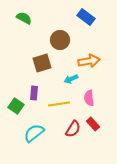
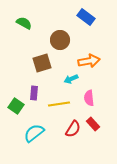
green semicircle: moved 5 px down
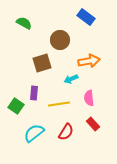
red semicircle: moved 7 px left, 3 px down
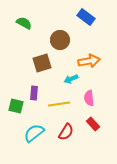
green square: rotated 21 degrees counterclockwise
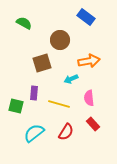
yellow line: rotated 25 degrees clockwise
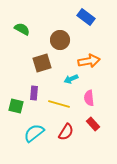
green semicircle: moved 2 px left, 6 px down
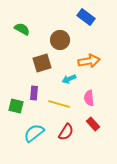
cyan arrow: moved 2 px left
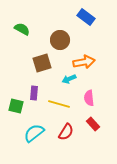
orange arrow: moved 5 px left, 1 px down
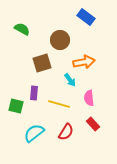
cyan arrow: moved 1 px right, 1 px down; rotated 104 degrees counterclockwise
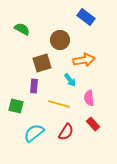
orange arrow: moved 2 px up
purple rectangle: moved 7 px up
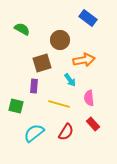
blue rectangle: moved 2 px right, 1 px down
